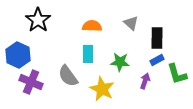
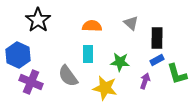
yellow star: moved 3 px right, 1 px up; rotated 15 degrees counterclockwise
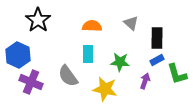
yellow star: moved 1 px down
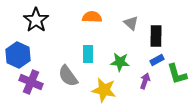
black star: moved 2 px left
orange semicircle: moved 9 px up
black rectangle: moved 1 px left, 2 px up
yellow star: moved 1 px left, 1 px down
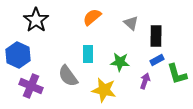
orange semicircle: rotated 42 degrees counterclockwise
purple cross: moved 4 px down
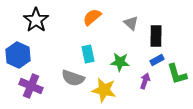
cyan rectangle: rotated 12 degrees counterclockwise
gray semicircle: moved 5 px right, 2 px down; rotated 35 degrees counterclockwise
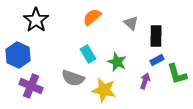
cyan rectangle: rotated 18 degrees counterclockwise
green star: moved 3 px left; rotated 18 degrees clockwise
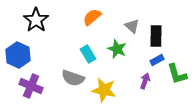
gray triangle: moved 1 px right, 3 px down
green star: moved 13 px up
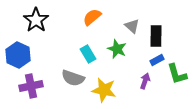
purple cross: rotated 35 degrees counterclockwise
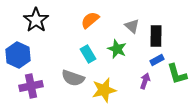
orange semicircle: moved 2 px left, 3 px down
yellow star: rotated 25 degrees counterclockwise
